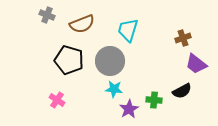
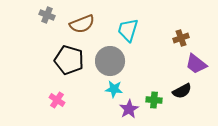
brown cross: moved 2 px left
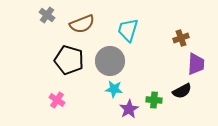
gray cross: rotated 14 degrees clockwise
purple trapezoid: rotated 125 degrees counterclockwise
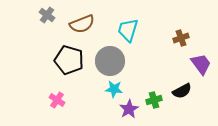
purple trapezoid: moved 5 px right; rotated 40 degrees counterclockwise
green cross: rotated 21 degrees counterclockwise
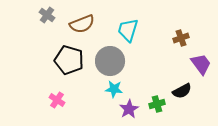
green cross: moved 3 px right, 4 px down
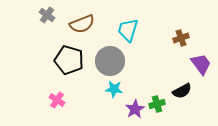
purple star: moved 6 px right
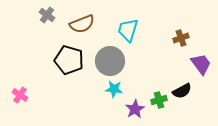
pink cross: moved 37 px left, 5 px up
green cross: moved 2 px right, 4 px up
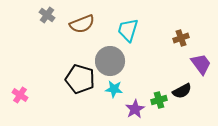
black pentagon: moved 11 px right, 19 px down
